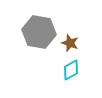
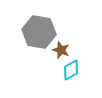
brown star: moved 9 px left, 7 px down
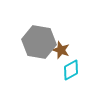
gray hexagon: moved 10 px down
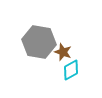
brown star: moved 2 px right, 2 px down
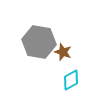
cyan diamond: moved 10 px down
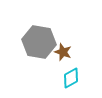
cyan diamond: moved 2 px up
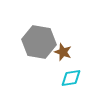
cyan diamond: rotated 20 degrees clockwise
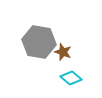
cyan diamond: rotated 50 degrees clockwise
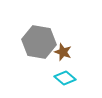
cyan diamond: moved 6 px left
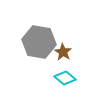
brown star: rotated 12 degrees clockwise
